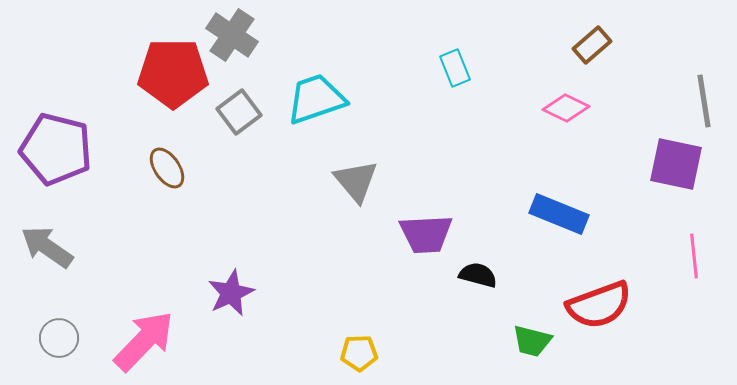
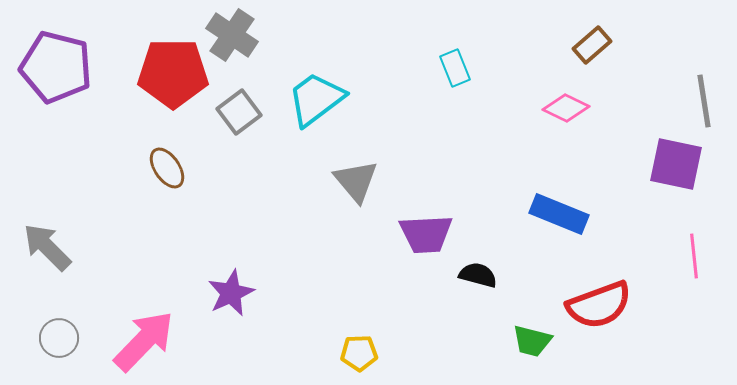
cyan trapezoid: rotated 18 degrees counterclockwise
purple pentagon: moved 82 px up
gray arrow: rotated 10 degrees clockwise
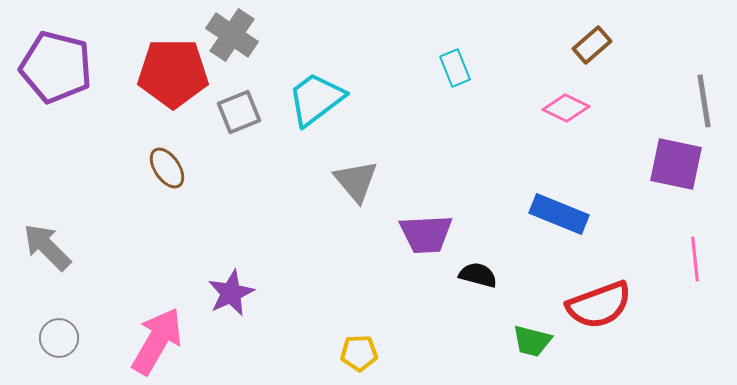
gray square: rotated 15 degrees clockwise
pink line: moved 1 px right, 3 px down
pink arrow: moved 13 px right; rotated 14 degrees counterclockwise
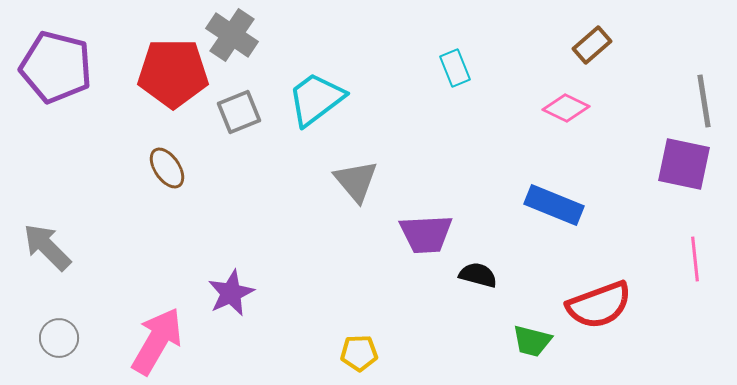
purple square: moved 8 px right
blue rectangle: moved 5 px left, 9 px up
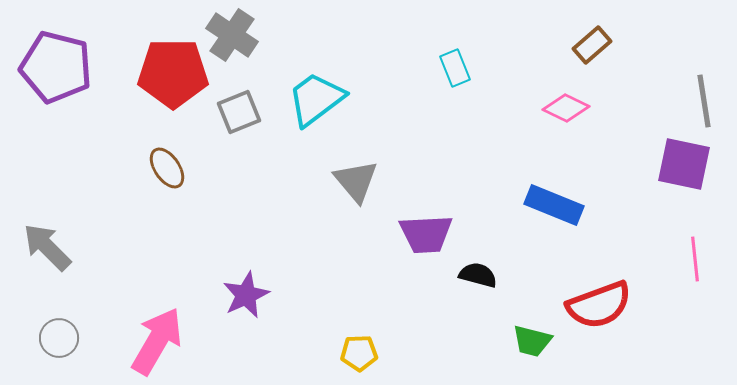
purple star: moved 15 px right, 2 px down
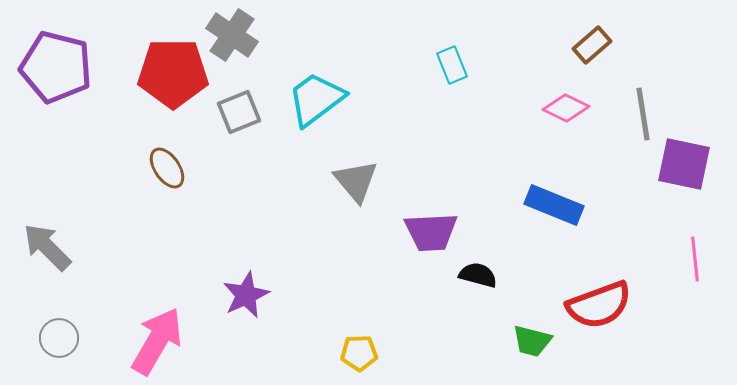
cyan rectangle: moved 3 px left, 3 px up
gray line: moved 61 px left, 13 px down
purple trapezoid: moved 5 px right, 2 px up
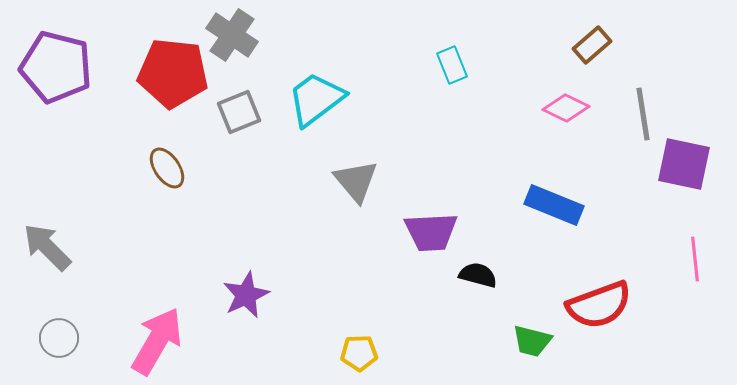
red pentagon: rotated 6 degrees clockwise
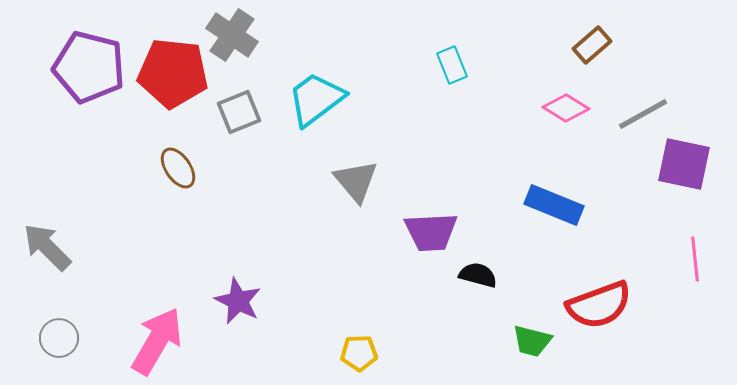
purple pentagon: moved 33 px right
pink diamond: rotated 6 degrees clockwise
gray line: rotated 70 degrees clockwise
brown ellipse: moved 11 px right
purple star: moved 8 px left, 6 px down; rotated 21 degrees counterclockwise
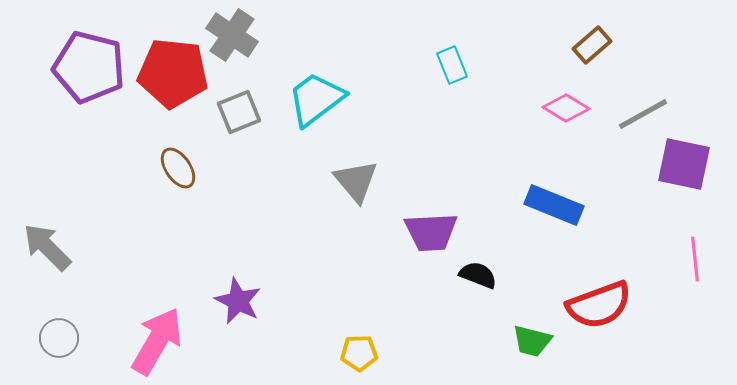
black semicircle: rotated 6 degrees clockwise
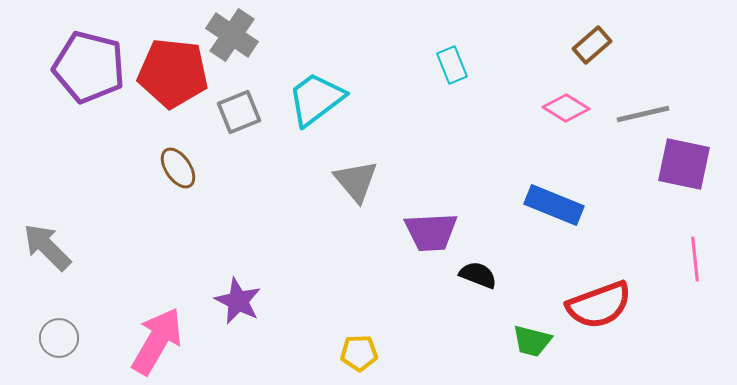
gray line: rotated 16 degrees clockwise
